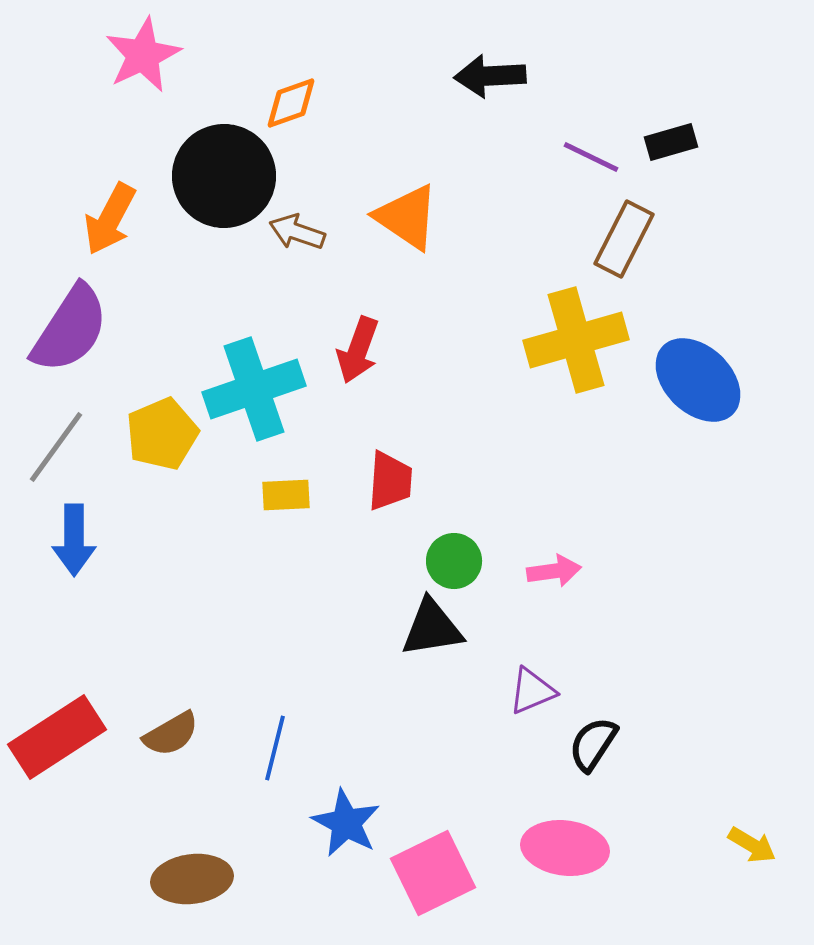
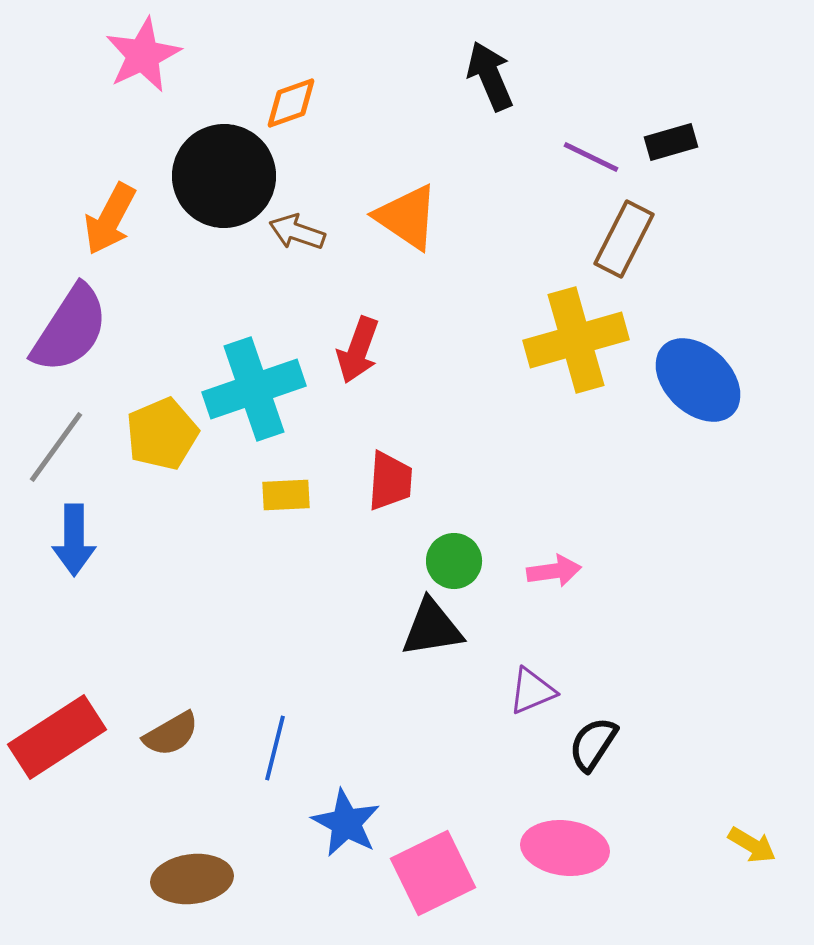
black arrow: rotated 70 degrees clockwise
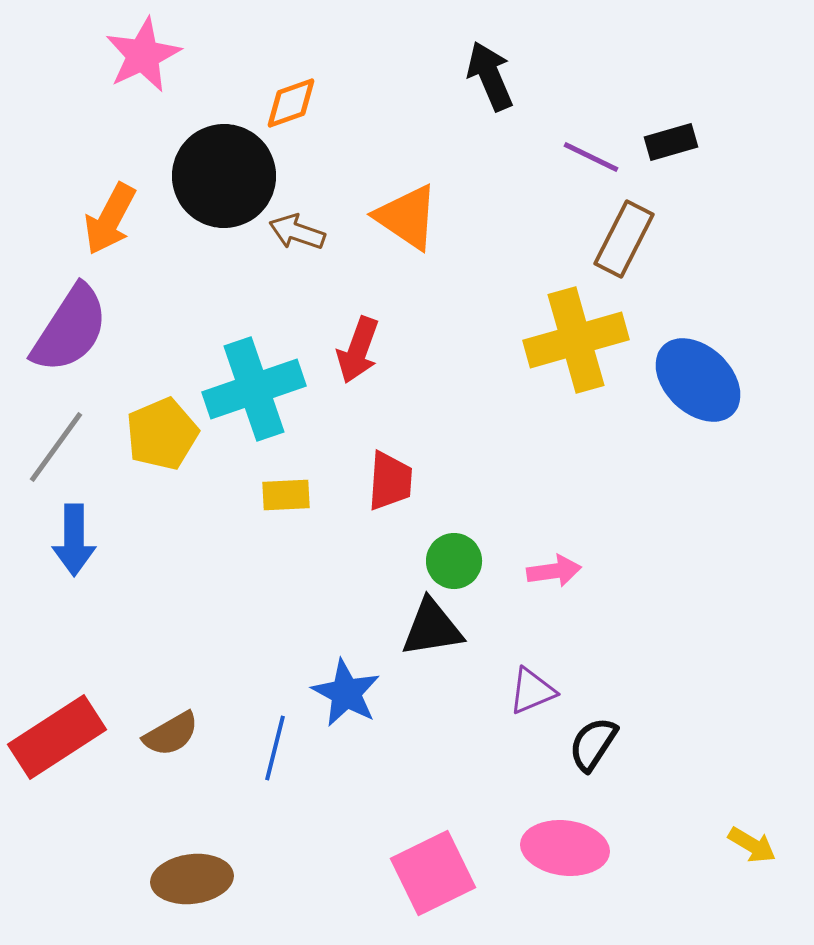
blue star: moved 130 px up
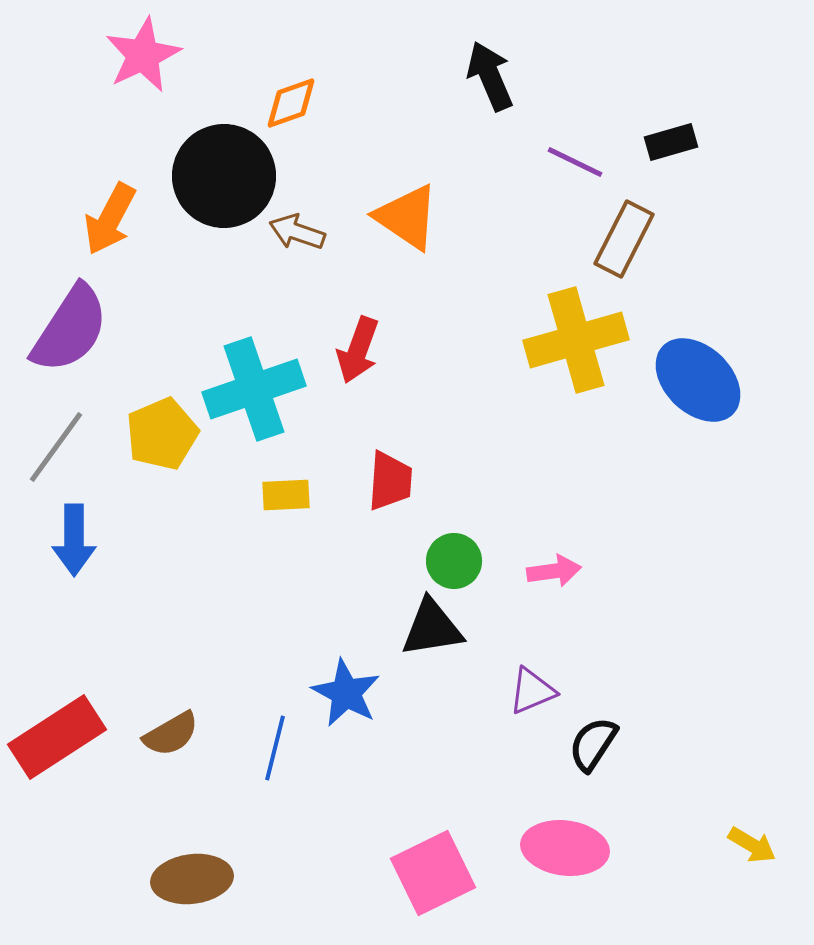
purple line: moved 16 px left, 5 px down
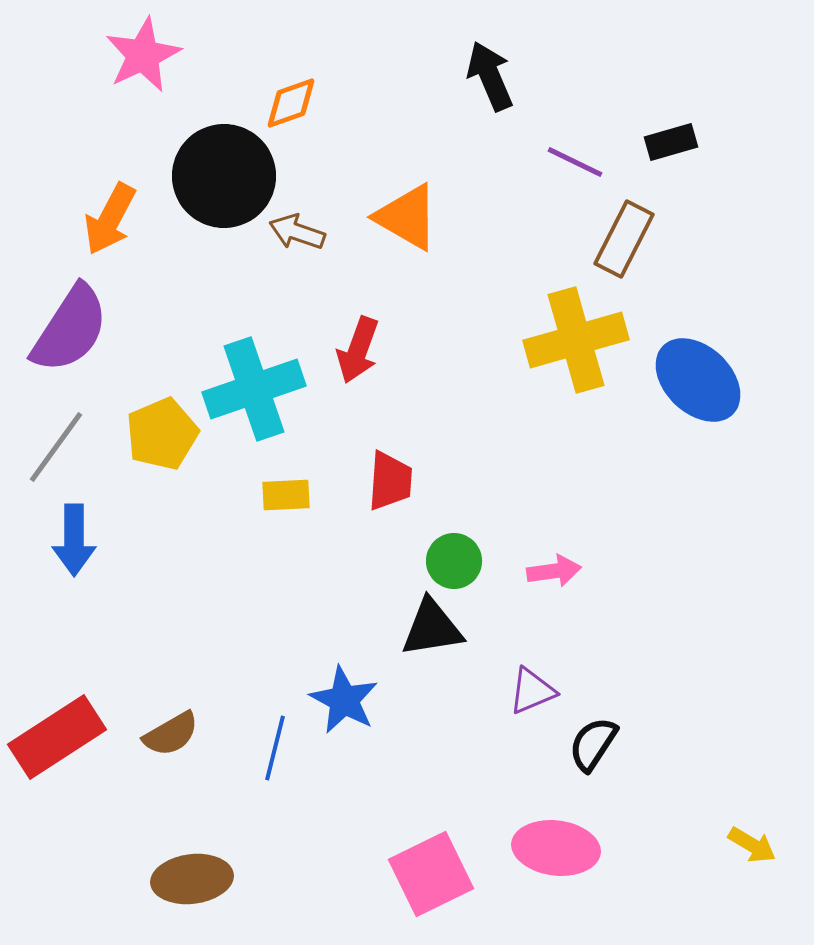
orange triangle: rotated 4 degrees counterclockwise
blue star: moved 2 px left, 7 px down
pink ellipse: moved 9 px left
pink square: moved 2 px left, 1 px down
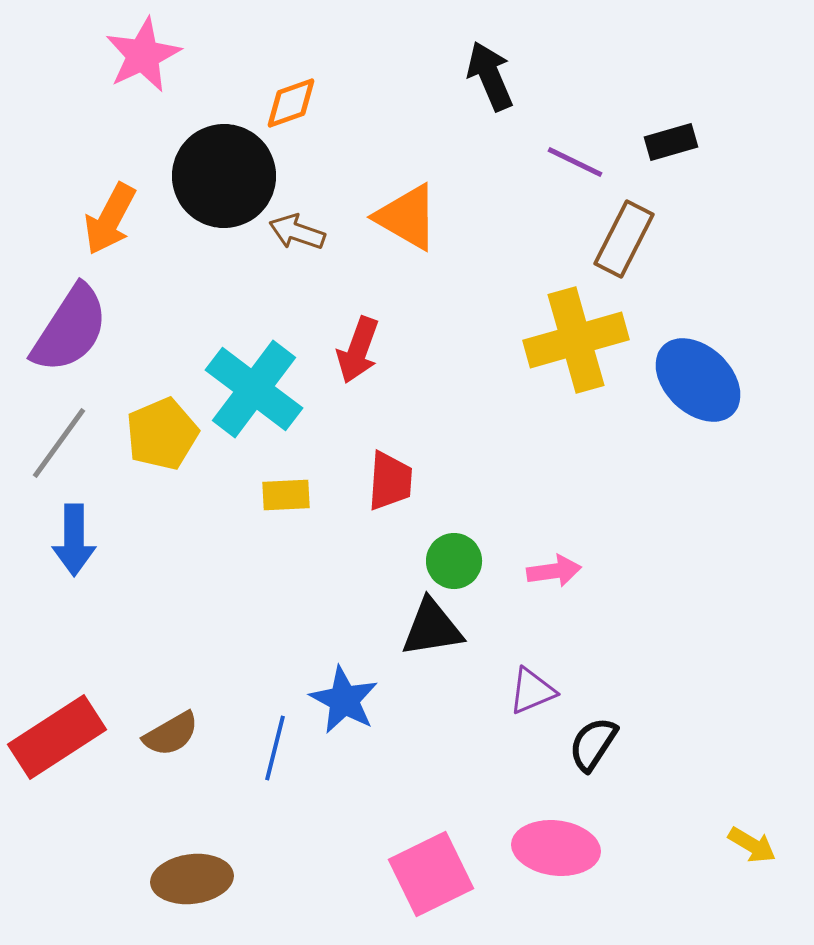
cyan cross: rotated 34 degrees counterclockwise
gray line: moved 3 px right, 4 px up
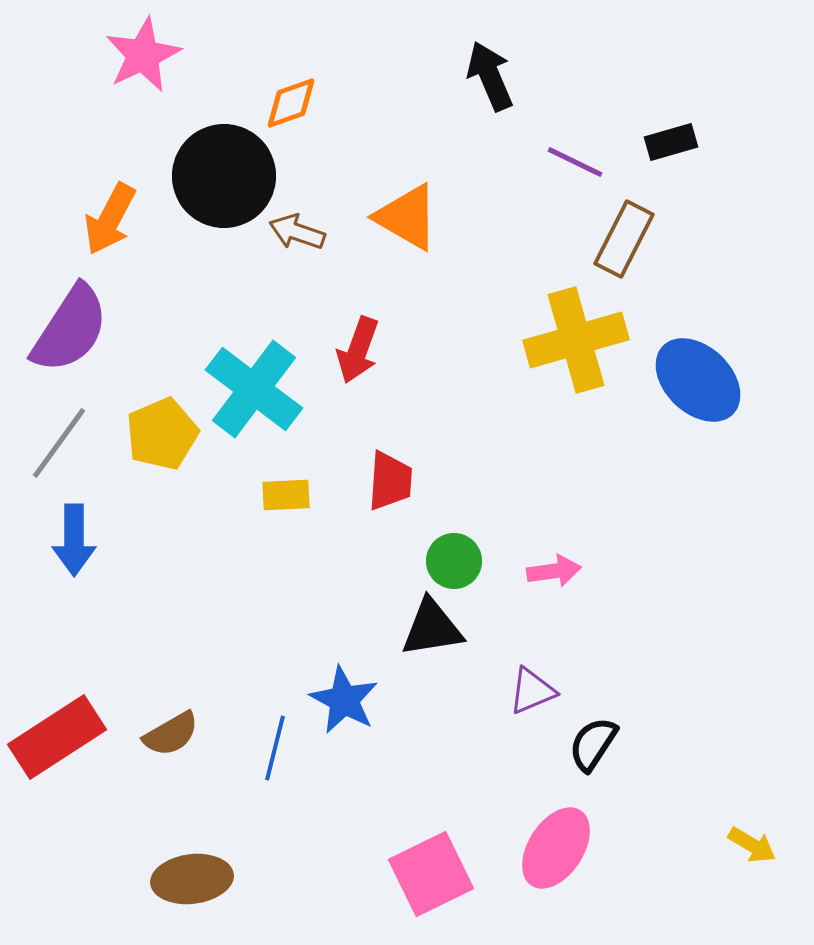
pink ellipse: rotated 64 degrees counterclockwise
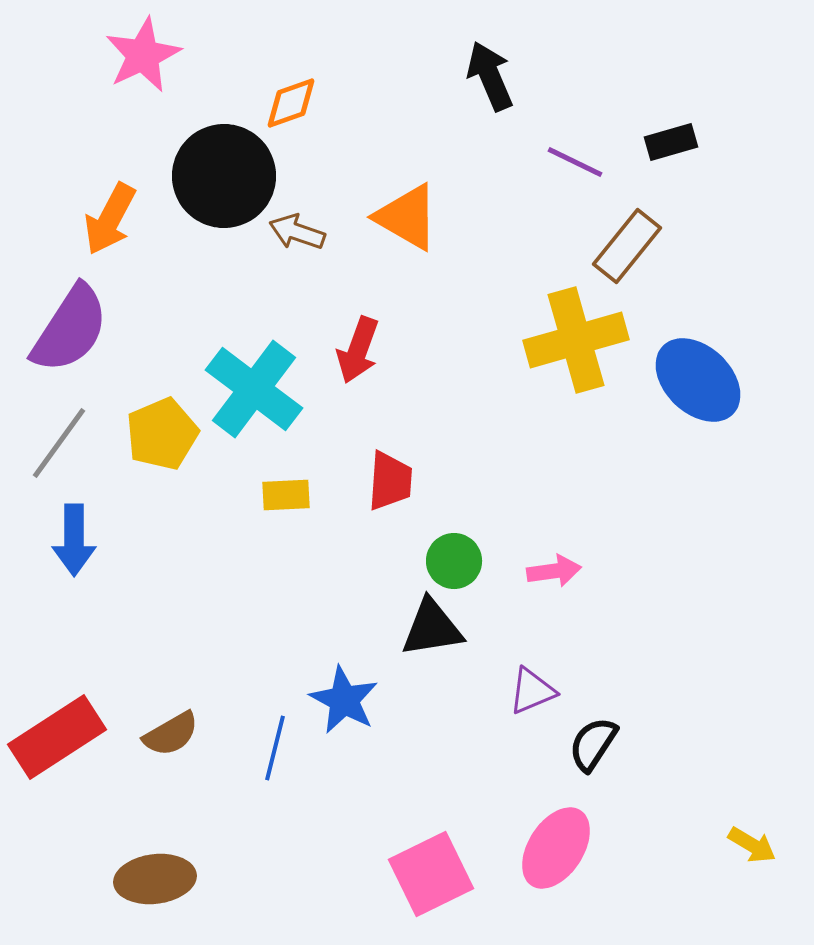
brown rectangle: moved 3 px right, 7 px down; rotated 12 degrees clockwise
brown ellipse: moved 37 px left
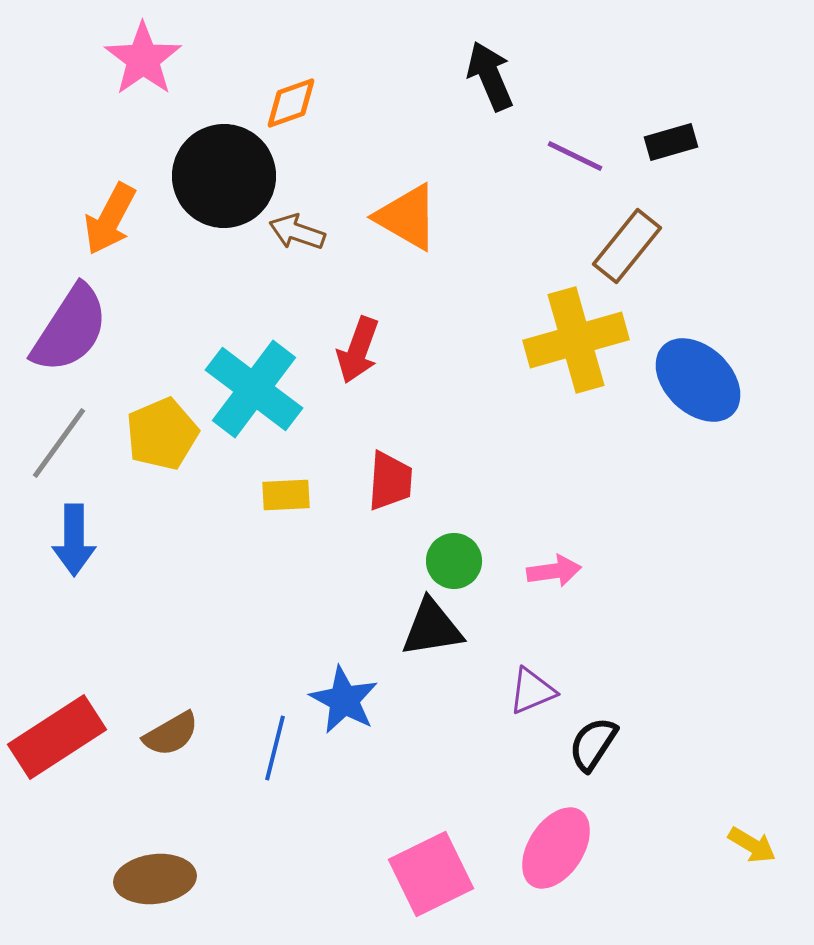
pink star: moved 4 px down; rotated 10 degrees counterclockwise
purple line: moved 6 px up
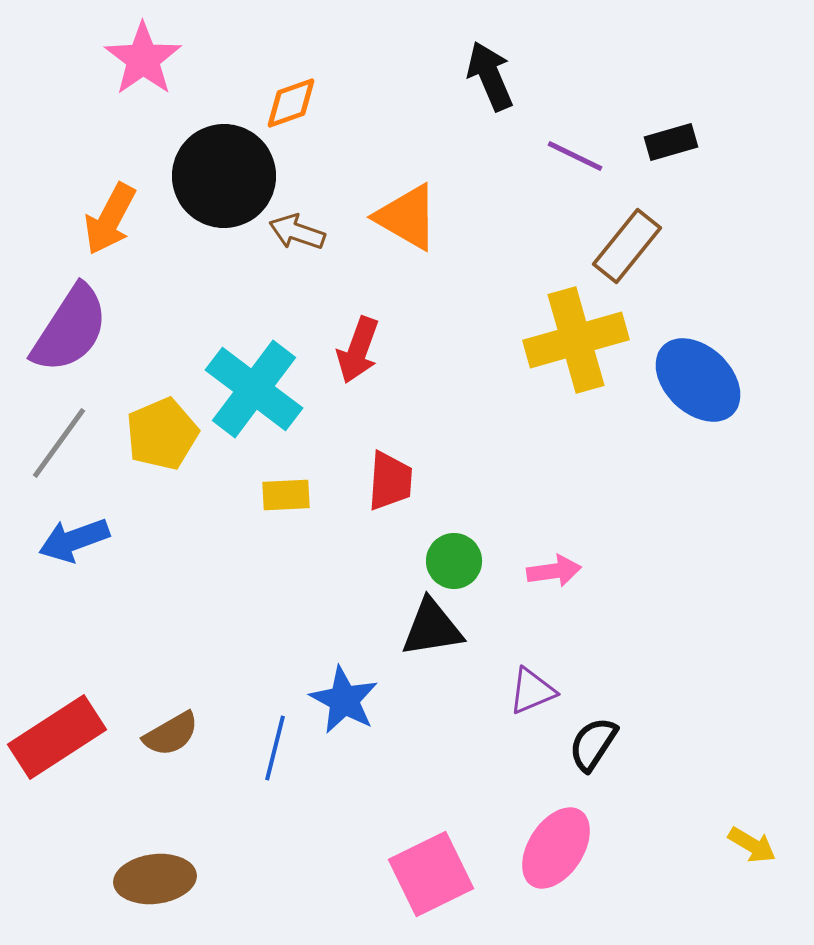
blue arrow: rotated 70 degrees clockwise
